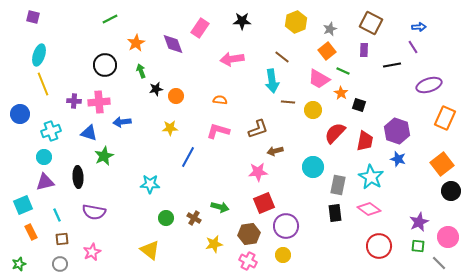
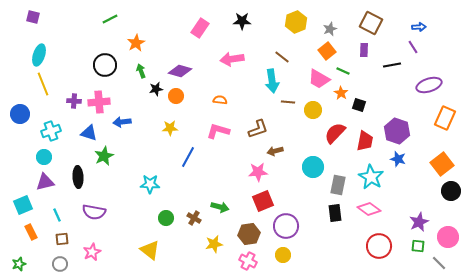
purple diamond at (173, 44): moved 7 px right, 27 px down; rotated 55 degrees counterclockwise
red square at (264, 203): moved 1 px left, 2 px up
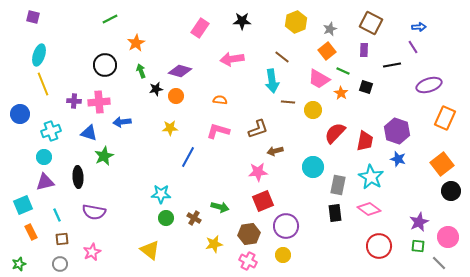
black square at (359, 105): moved 7 px right, 18 px up
cyan star at (150, 184): moved 11 px right, 10 px down
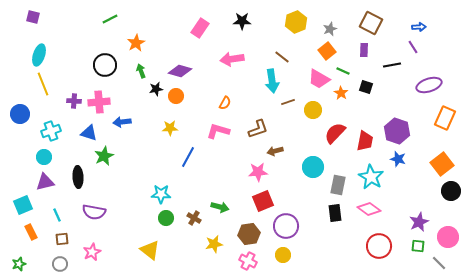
orange semicircle at (220, 100): moved 5 px right, 3 px down; rotated 112 degrees clockwise
brown line at (288, 102): rotated 24 degrees counterclockwise
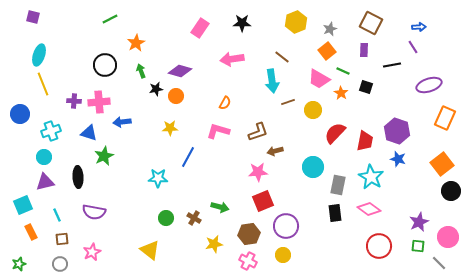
black star at (242, 21): moved 2 px down
brown L-shape at (258, 129): moved 3 px down
cyan star at (161, 194): moved 3 px left, 16 px up
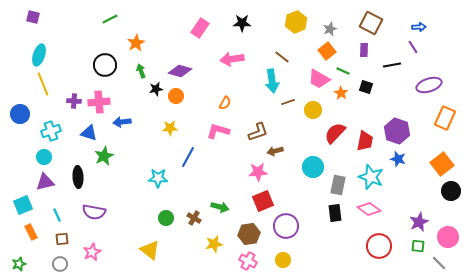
cyan star at (371, 177): rotated 10 degrees counterclockwise
yellow circle at (283, 255): moved 5 px down
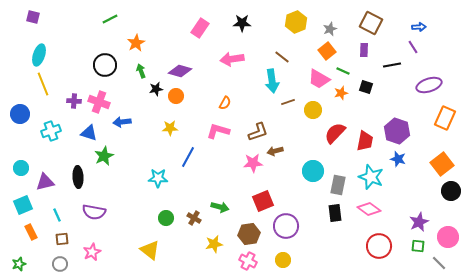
orange star at (341, 93): rotated 24 degrees clockwise
pink cross at (99, 102): rotated 25 degrees clockwise
cyan circle at (44, 157): moved 23 px left, 11 px down
cyan circle at (313, 167): moved 4 px down
pink star at (258, 172): moved 5 px left, 9 px up
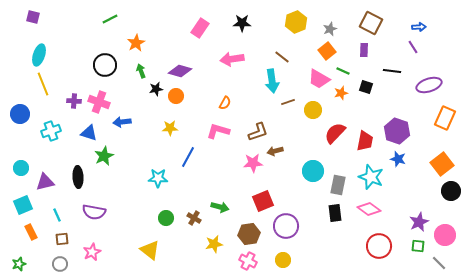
black line at (392, 65): moved 6 px down; rotated 18 degrees clockwise
pink circle at (448, 237): moved 3 px left, 2 px up
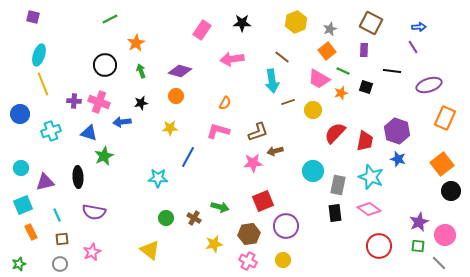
pink rectangle at (200, 28): moved 2 px right, 2 px down
black star at (156, 89): moved 15 px left, 14 px down
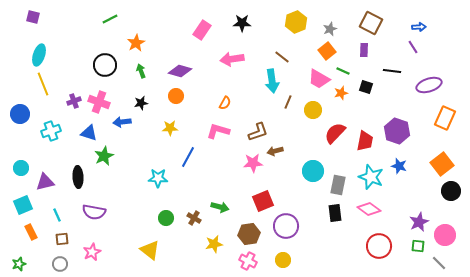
purple cross at (74, 101): rotated 24 degrees counterclockwise
brown line at (288, 102): rotated 48 degrees counterclockwise
blue star at (398, 159): moved 1 px right, 7 px down
